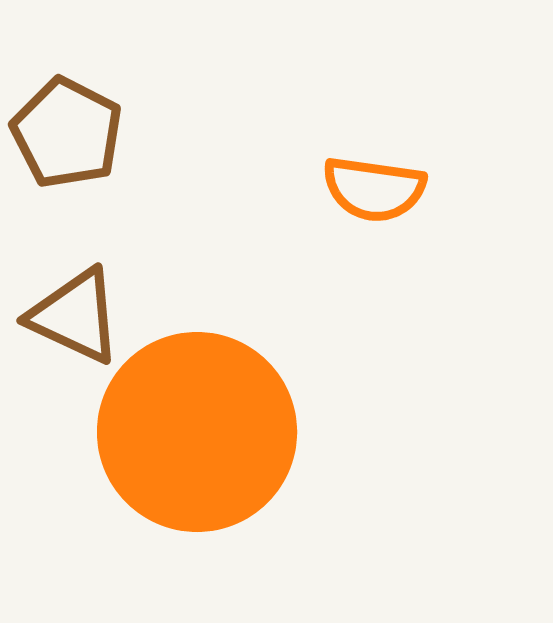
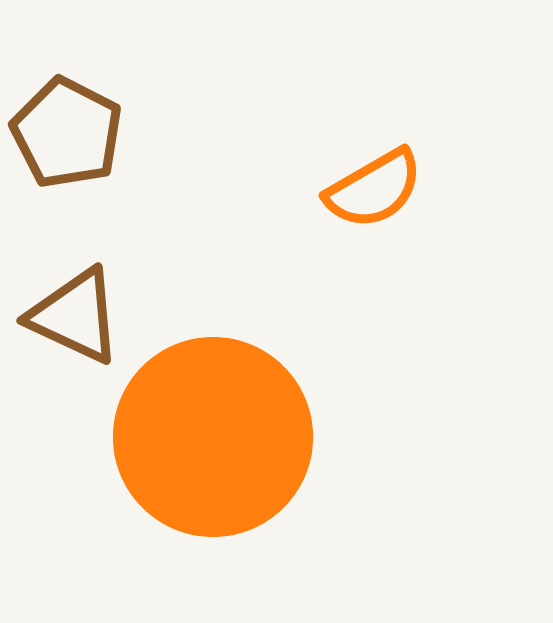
orange semicircle: rotated 38 degrees counterclockwise
orange circle: moved 16 px right, 5 px down
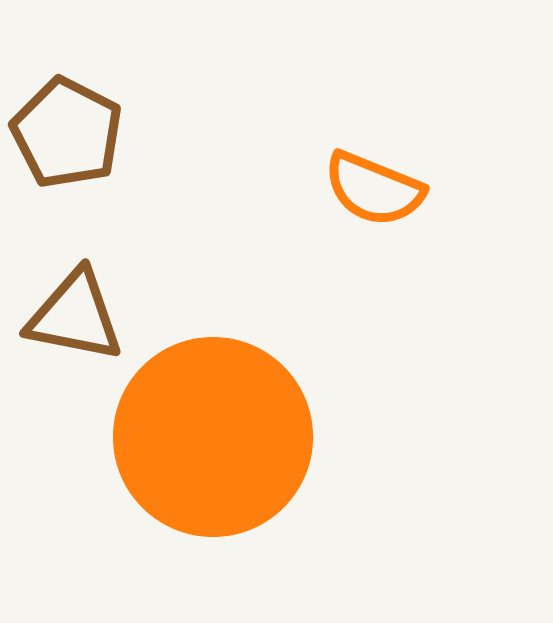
orange semicircle: rotated 52 degrees clockwise
brown triangle: rotated 14 degrees counterclockwise
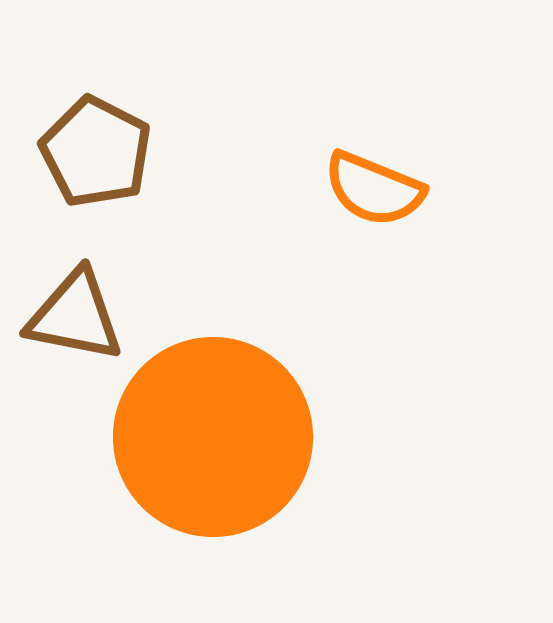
brown pentagon: moved 29 px right, 19 px down
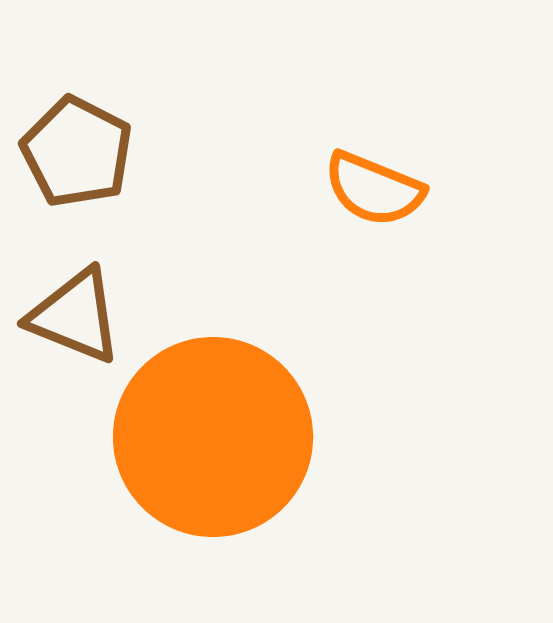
brown pentagon: moved 19 px left
brown triangle: rotated 11 degrees clockwise
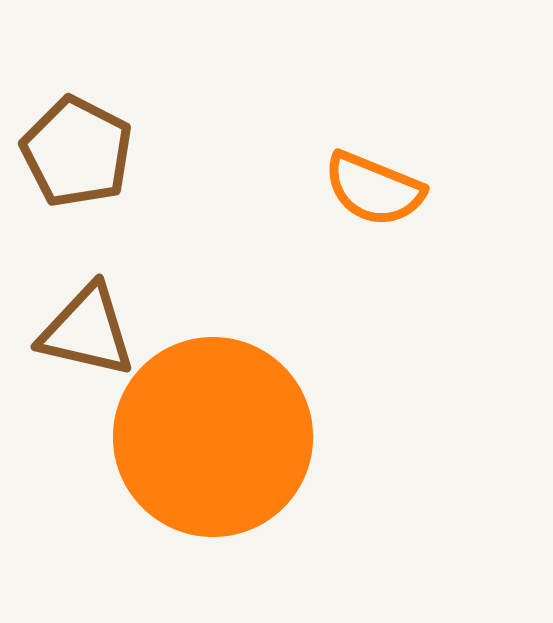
brown triangle: moved 12 px right, 15 px down; rotated 9 degrees counterclockwise
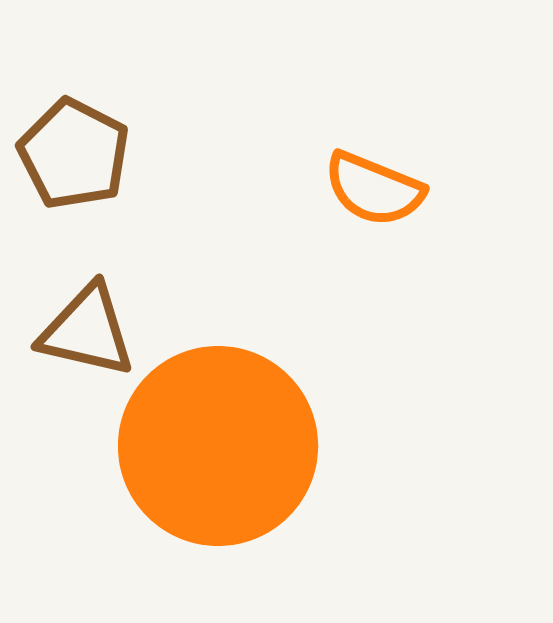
brown pentagon: moved 3 px left, 2 px down
orange circle: moved 5 px right, 9 px down
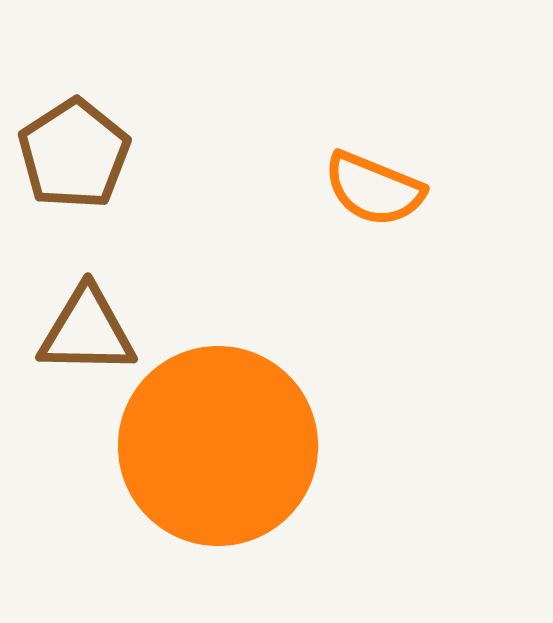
brown pentagon: rotated 12 degrees clockwise
brown triangle: rotated 12 degrees counterclockwise
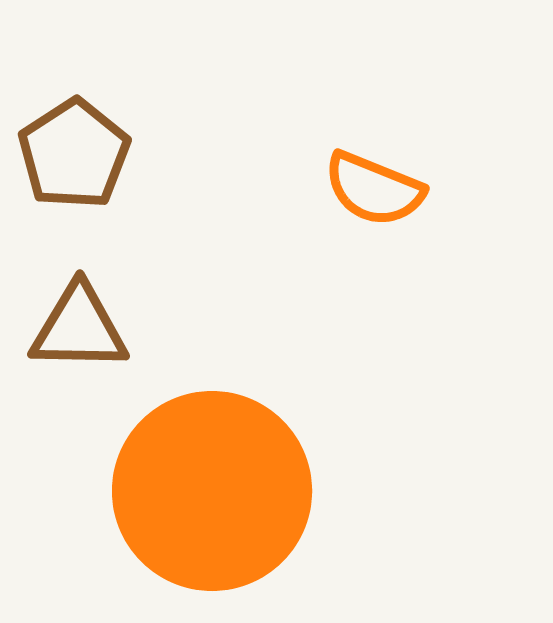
brown triangle: moved 8 px left, 3 px up
orange circle: moved 6 px left, 45 px down
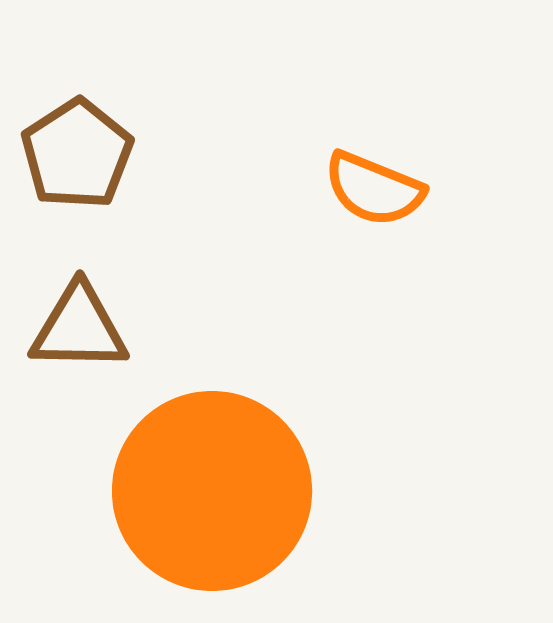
brown pentagon: moved 3 px right
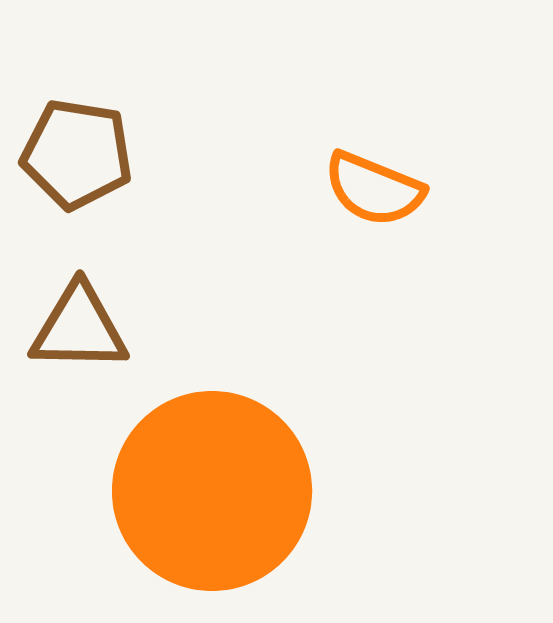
brown pentagon: rotated 30 degrees counterclockwise
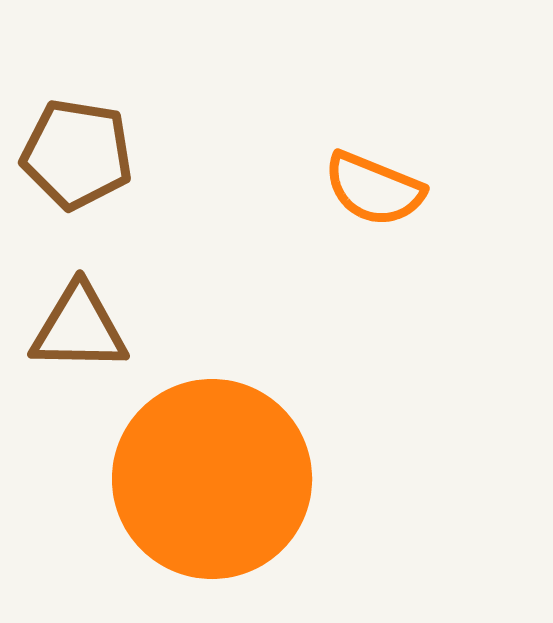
orange circle: moved 12 px up
